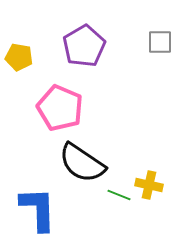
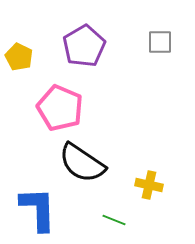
yellow pentagon: rotated 16 degrees clockwise
green line: moved 5 px left, 25 px down
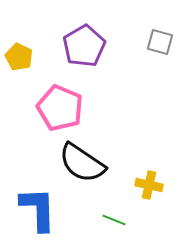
gray square: rotated 16 degrees clockwise
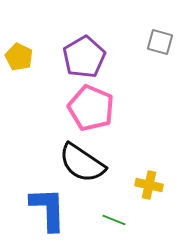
purple pentagon: moved 11 px down
pink pentagon: moved 31 px right
blue L-shape: moved 10 px right
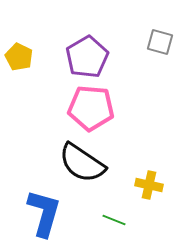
purple pentagon: moved 3 px right
pink pentagon: rotated 18 degrees counterclockwise
blue L-shape: moved 4 px left, 4 px down; rotated 18 degrees clockwise
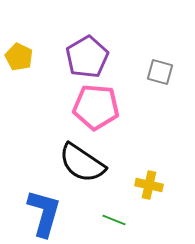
gray square: moved 30 px down
pink pentagon: moved 5 px right, 1 px up
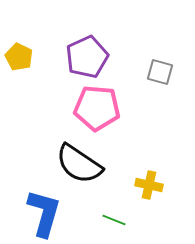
purple pentagon: rotated 6 degrees clockwise
pink pentagon: moved 1 px right, 1 px down
black semicircle: moved 3 px left, 1 px down
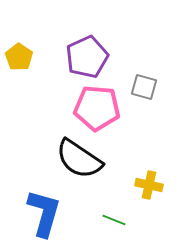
yellow pentagon: rotated 8 degrees clockwise
gray square: moved 16 px left, 15 px down
black semicircle: moved 5 px up
